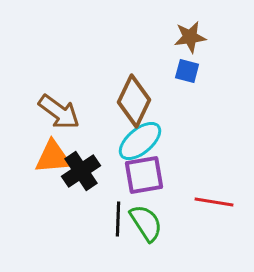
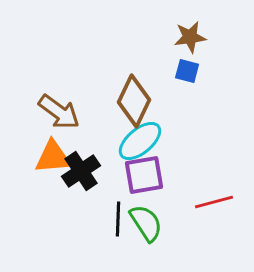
red line: rotated 24 degrees counterclockwise
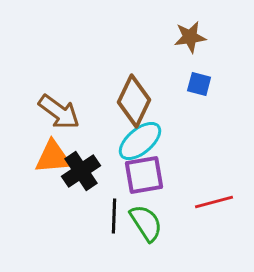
blue square: moved 12 px right, 13 px down
black line: moved 4 px left, 3 px up
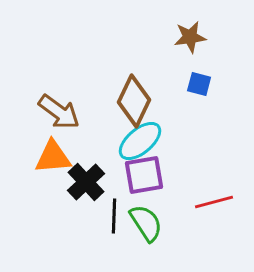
black cross: moved 5 px right, 11 px down; rotated 9 degrees counterclockwise
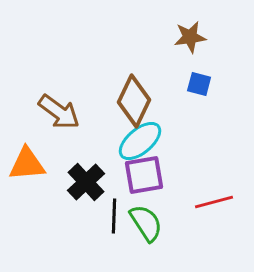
orange triangle: moved 26 px left, 7 px down
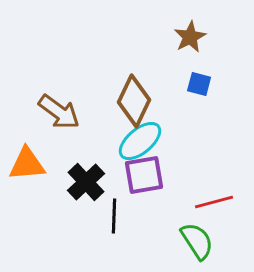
brown star: rotated 20 degrees counterclockwise
green semicircle: moved 51 px right, 18 px down
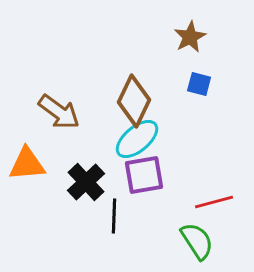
cyan ellipse: moved 3 px left, 2 px up
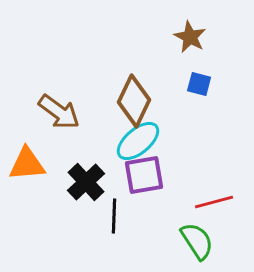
brown star: rotated 16 degrees counterclockwise
cyan ellipse: moved 1 px right, 2 px down
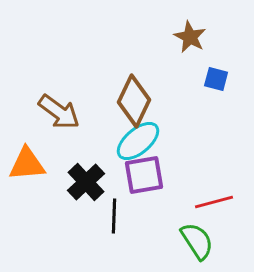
blue square: moved 17 px right, 5 px up
